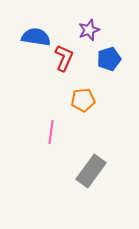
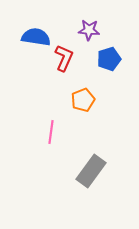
purple star: rotated 25 degrees clockwise
orange pentagon: rotated 15 degrees counterclockwise
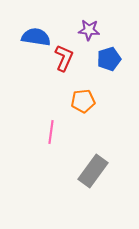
orange pentagon: moved 1 px down; rotated 15 degrees clockwise
gray rectangle: moved 2 px right
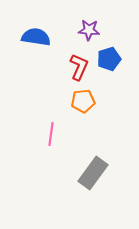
red L-shape: moved 15 px right, 9 px down
pink line: moved 2 px down
gray rectangle: moved 2 px down
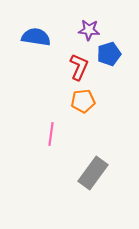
blue pentagon: moved 5 px up
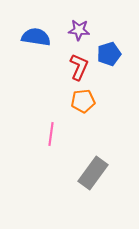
purple star: moved 10 px left
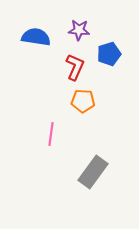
red L-shape: moved 4 px left
orange pentagon: rotated 10 degrees clockwise
gray rectangle: moved 1 px up
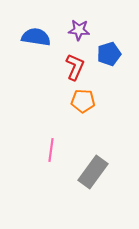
pink line: moved 16 px down
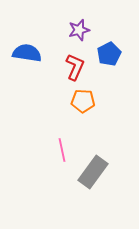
purple star: rotated 20 degrees counterclockwise
blue semicircle: moved 9 px left, 16 px down
blue pentagon: rotated 10 degrees counterclockwise
pink line: moved 11 px right; rotated 20 degrees counterclockwise
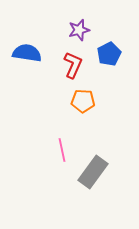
red L-shape: moved 2 px left, 2 px up
